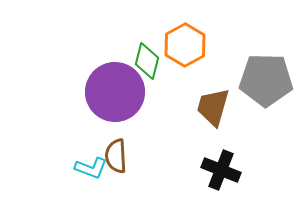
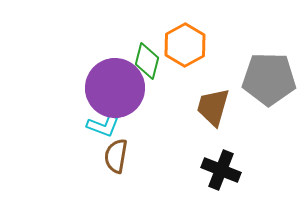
gray pentagon: moved 3 px right, 1 px up
purple circle: moved 4 px up
brown semicircle: rotated 12 degrees clockwise
cyan L-shape: moved 12 px right, 42 px up
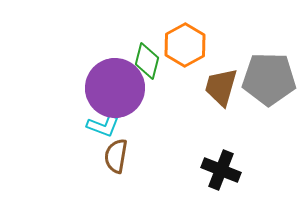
brown trapezoid: moved 8 px right, 20 px up
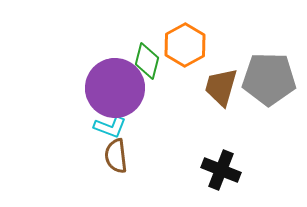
cyan L-shape: moved 7 px right, 1 px down
brown semicircle: rotated 16 degrees counterclockwise
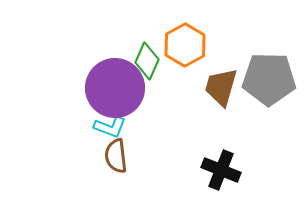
green diamond: rotated 9 degrees clockwise
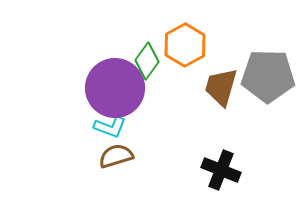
green diamond: rotated 12 degrees clockwise
gray pentagon: moved 1 px left, 3 px up
brown semicircle: rotated 80 degrees clockwise
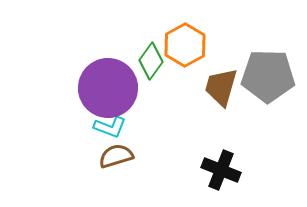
green diamond: moved 4 px right
purple circle: moved 7 px left
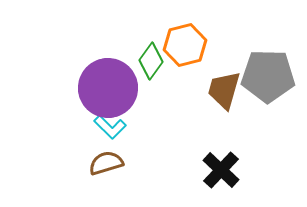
orange hexagon: rotated 15 degrees clockwise
brown trapezoid: moved 3 px right, 3 px down
cyan L-shape: rotated 24 degrees clockwise
brown semicircle: moved 10 px left, 7 px down
black cross: rotated 21 degrees clockwise
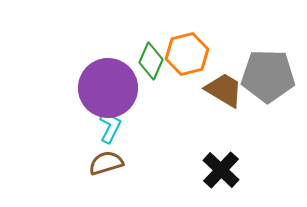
orange hexagon: moved 2 px right, 9 px down
green diamond: rotated 12 degrees counterclockwise
brown trapezoid: rotated 105 degrees clockwise
cyan L-shape: rotated 108 degrees counterclockwise
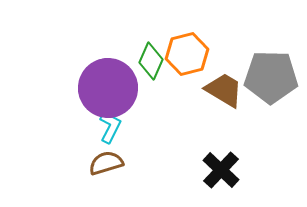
gray pentagon: moved 3 px right, 1 px down
